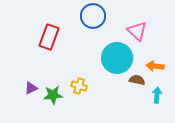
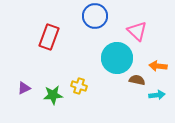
blue circle: moved 2 px right
orange arrow: moved 3 px right
purple triangle: moved 7 px left
cyan arrow: rotated 77 degrees clockwise
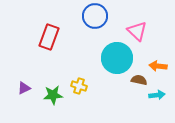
brown semicircle: moved 2 px right
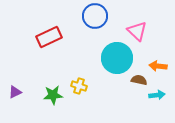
red rectangle: rotated 45 degrees clockwise
purple triangle: moved 9 px left, 4 px down
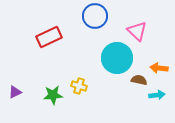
orange arrow: moved 1 px right, 2 px down
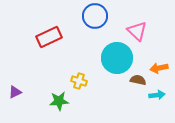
orange arrow: rotated 18 degrees counterclockwise
brown semicircle: moved 1 px left
yellow cross: moved 5 px up
green star: moved 6 px right, 6 px down
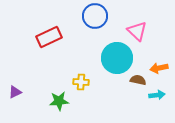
yellow cross: moved 2 px right, 1 px down; rotated 14 degrees counterclockwise
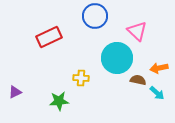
yellow cross: moved 4 px up
cyan arrow: moved 2 px up; rotated 49 degrees clockwise
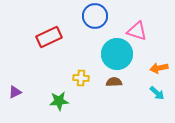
pink triangle: rotated 25 degrees counterclockwise
cyan circle: moved 4 px up
brown semicircle: moved 24 px left, 2 px down; rotated 14 degrees counterclockwise
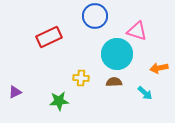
cyan arrow: moved 12 px left
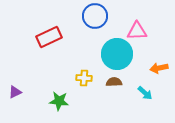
pink triangle: rotated 20 degrees counterclockwise
yellow cross: moved 3 px right
green star: rotated 12 degrees clockwise
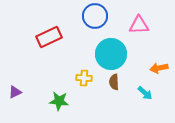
pink triangle: moved 2 px right, 6 px up
cyan circle: moved 6 px left
brown semicircle: rotated 91 degrees counterclockwise
